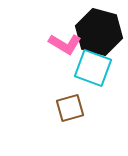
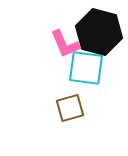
pink L-shape: rotated 36 degrees clockwise
cyan square: moved 7 px left; rotated 12 degrees counterclockwise
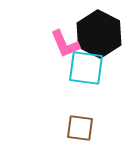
black hexagon: moved 2 px down; rotated 12 degrees clockwise
brown square: moved 10 px right, 20 px down; rotated 24 degrees clockwise
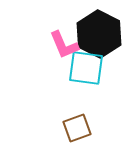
pink L-shape: moved 1 px left, 1 px down
brown square: moved 3 px left; rotated 28 degrees counterclockwise
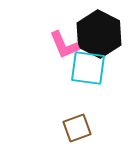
cyan square: moved 2 px right
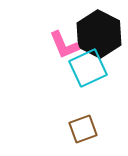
cyan square: rotated 33 degrees counterclockwise
brown square: moved 6 px right, 1 px down
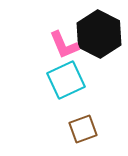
cyan square: moved 22 px left, 12 px down
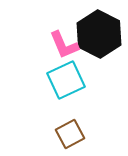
brown square: moved 13 px left, 5 px down; rotated 8 degrees counterclockwise
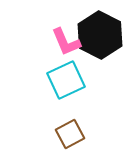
black hexagon: moved 1 px right, 1 px down
pink L-shape: moved 2 px right, 3 px up
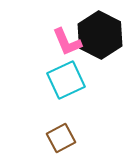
pink L-shape: moved 1 px right
brown square: moved 9 px left, 4 px down
